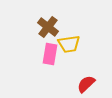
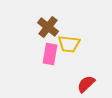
yellow trapezoid: rotated 15 degrees clockwise
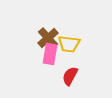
brown cross: moved 11 px down; rotated 10 degrees clockwise
red semicircle: moved 16 px left, 8 px up; rotated 18 degrees counterclockwise
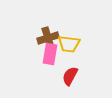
brown cross: rotated 25 degrees clockwise
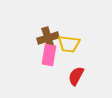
pink rectangle: moved 1 px left, 1 px down
red semicircle: moved 6 px right
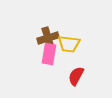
pink rectangle: moved 1 px up
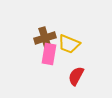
brown cross: moved 3 px left
yellow trapezoid: rotated 15 degrees clockwise
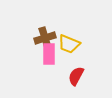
pink rectangle: rotated 10 degrees counterclockwise
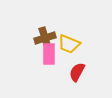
red semicircle: moved 1 px right, 4 px up
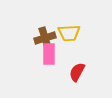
yellow trapezoid: moved 11 px up; rotated 25 degrees counterclockwise
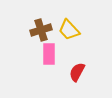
yellow trapezoid: moved 3 px up; rotated 50 degrees clockwise
brown cross: moved 4 px left, 8 px up
